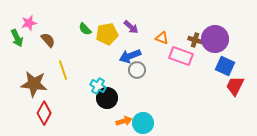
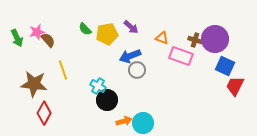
pink star: moved 8 px right, 9 px down
black circle: moved 2 px down
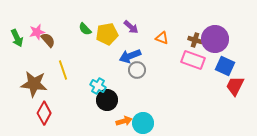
pink rectangle: moved 12 px right, 4 px down
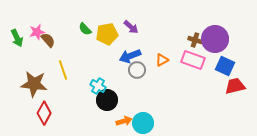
orange triangle: moved 22 px down; rotated 48 degrees counterclockwise
red trapezoid: rotated 50 degrees clockwise
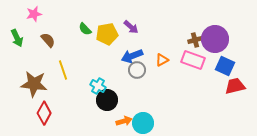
pink star: moved 3 px left, 18 px up
brown cross: rotated 32 degrees counterclockwise
blue arrow: moved 2 px right
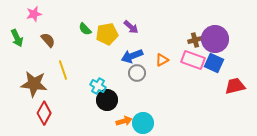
blue square: moved 11 px left, 3 px up
gray circle: moved 3 px down
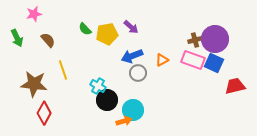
gray circle: moved 1 px right
cyan circle: moved 10 px left, 13 px up
